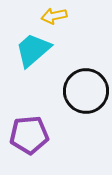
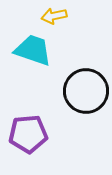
cyan trapezoid: rotated 60 degrees clockwise
purple pentagon: moved 1 px left, 1 px up
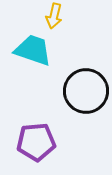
yellow arrow: rotated 65 degrees counterclockwise
purple pentagon: moved 8 px right, 8 px down
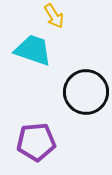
yellow arrow: rotated 45 degrees counterclockwise
black circle: moved 1 px down
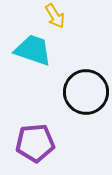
yellow arrow: moved 1 px right
purple pentagon: moved 1 px left, 1 px down
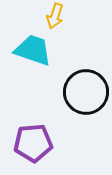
yellow arrow: rotated 50 degrees clockwise
purple pentagon: moved 2 px left
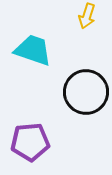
yellow arrow: moved 32 px right
purple pentagon: moved 3 px left, 1 px up
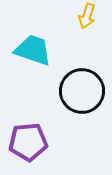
black circle: moved 4 px left, 1 px up
purple pentagon: moved 2 px left
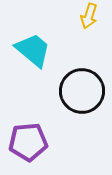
yellow arrow: moved 2 px right
cyan trapezoid: rotated 21 degrees clockwise
